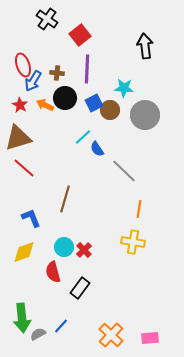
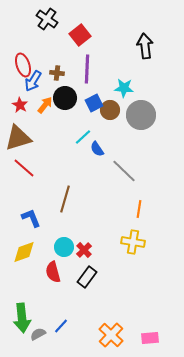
orange arrow: rotated 102 degrees clockwise
gray circle: moved 4 px left
black rectangle: moved 7 px right, 11 px up
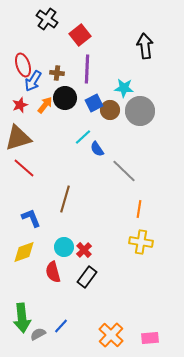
red star: rotated 21 degrees clockwise
gray circle: moved 1 px left, 4 px up
yellow cross: moved 8 px right
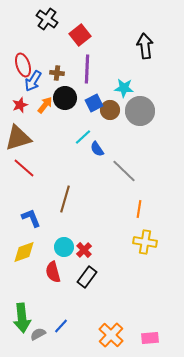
yellow cross: moved 4 px right
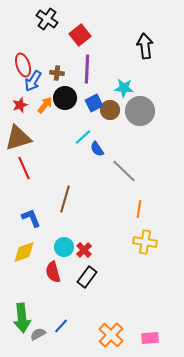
red line: rotated 25 degrees clockwise
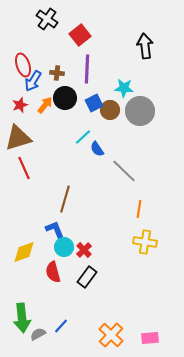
blue L-shape: moved 24 px right, 12 px down
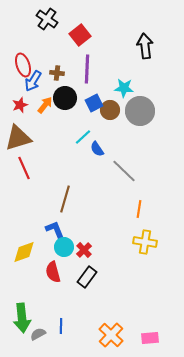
blue line: rotated 42 degrees counterclockwise
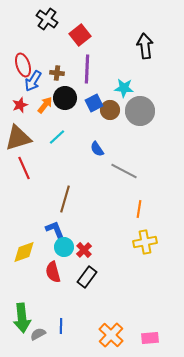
cyan line: moved 26 px left
gray line: rotated 16 degrees counterclockwise
yellow cross: rotated 20 degrees counterclockwise
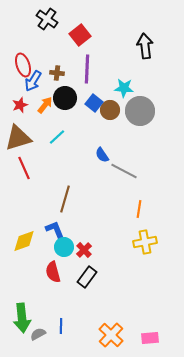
blue square: rotated 24 degrees counterclockwise
blue semicircle: moved 5 px right, 6 px down
yellow diamond: moved 11 px up
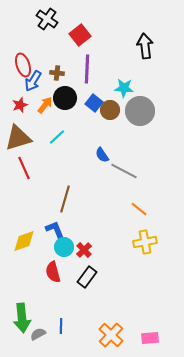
orange line: rotated 60 degrees counterclockwise
